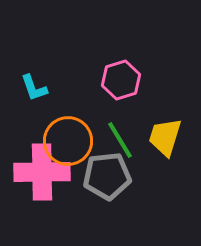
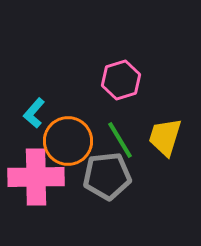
cyan L-shape: moved 25 px down; rotated 60 degrees clockwise
pink cross: moved 6 px left, 5 px down
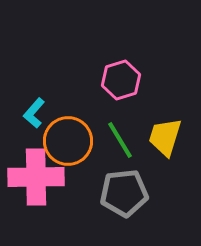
gray pentagon: moved 17 px right, 17 px down
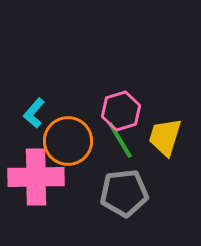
pink hexagon: moved 31 px down
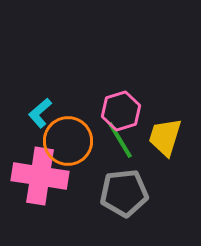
cyan L-shape: moved 6 px right; rotated 8 degrees clockwise
pink cross: moved 4 px right, 1 px up; rotated 10 degrees clockwise
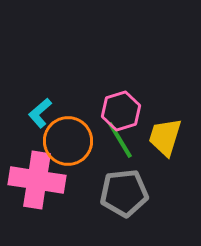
pink cross: moved 3 px left, 4 px down
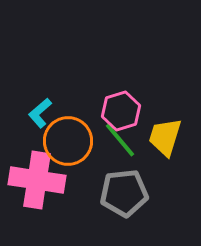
green line: rotated 9 degrees counterclockwise
